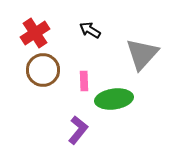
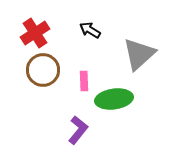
gray triangle: moved 3 px left; rotated 6 degrees clockwise
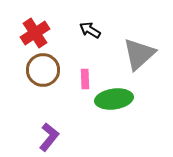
pink rectangle: moved 1 px right, 2 px up
purple L-shape: moved 29 px left, 7 px down
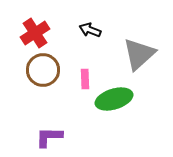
black arrow: rotated 10 degrees counterclockwise
green ellipse: rotated 9 degrees counterclockwise
purple L-shape: rotated 128 degrees counterclockwise
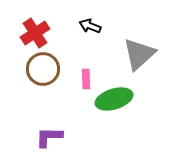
black arrow: moved 4 px up
brown circle: moved 1 px up
pink rectangle: moved 1 px right
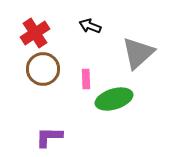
gray triangle: moved 1 px left, 1 px up
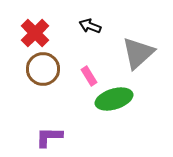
red cross: rotated 12 degrees counterclockwise
pink rectangle: moved 3 px right, 3 px up; rotated 30 degrees counterclockwise
